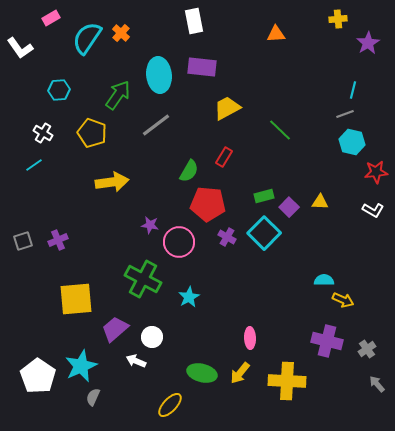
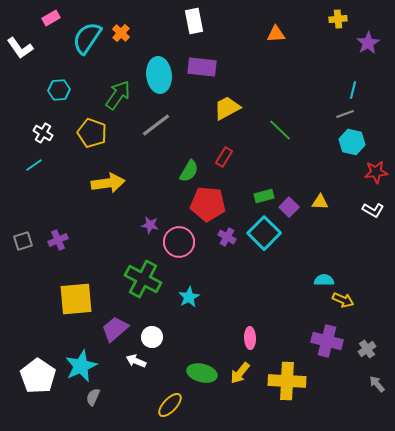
yellow arrow at (112, 182): moved 4 px left, 1 px down
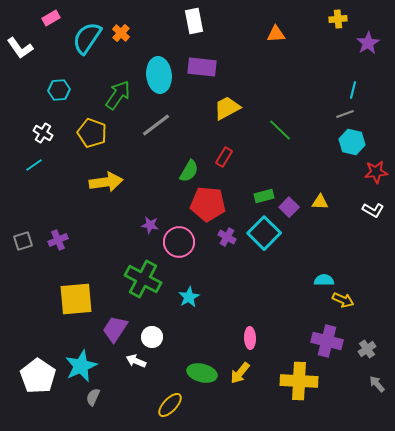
yellow arrow at (108, 183): moved 2 px left, 1 px up
purple trapezoid at (115, 329): rotated 16 degrees counterclockwise
yellow cross at (287, 381): moved 12 px right
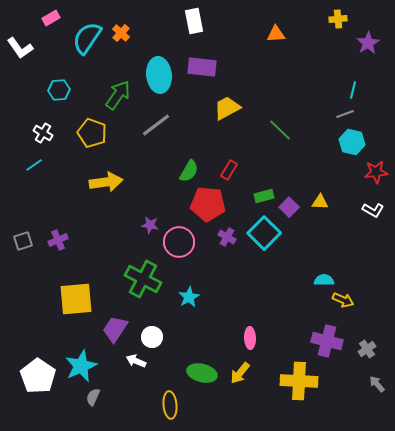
red rectangle at (224, 157): moved 5 px right, 13 px down
yellow ellipse at (170, 405): rotated 48 degrees counterclockwise
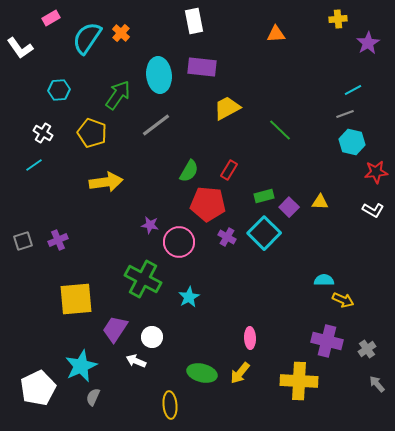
cyan line at (353, 90): rotated 48 degrees clockwise
white pentagon at (38, 376): moved 12 px down; rotated 12 degrees clockwise
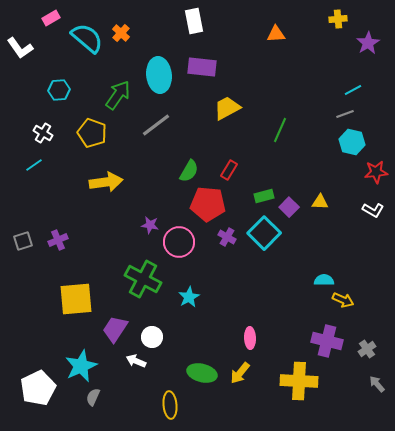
cyan semicircle at (87, 38): rotated 96 degrees clockwise
green line at (280, 130): rotated 70 degrees clockwise
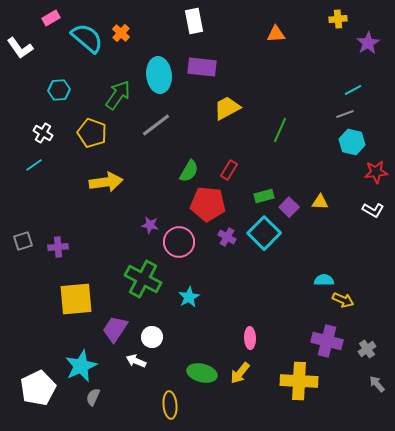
purple cross at (58, 240): moved 7 px down; rotated 18 degrees clockwise
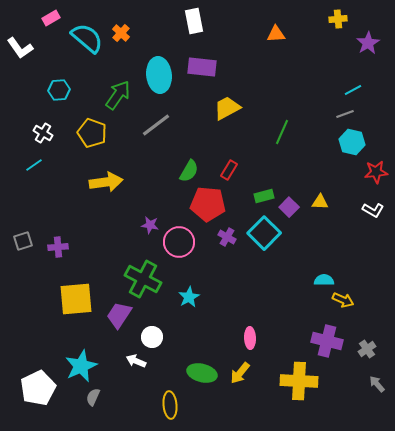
green line at (280, 130): moved 2 px right, 2 px down
purple trapezoid at (115, 329): moved 4 px right, 14 px up
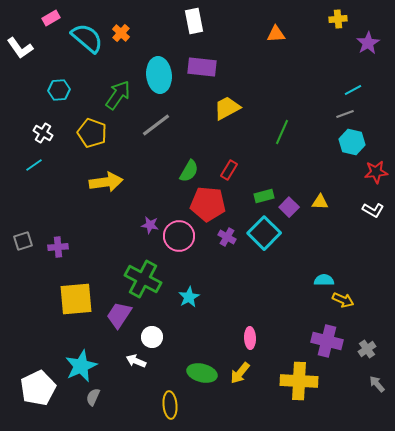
pink circle at (179, 242): moved 6 px up
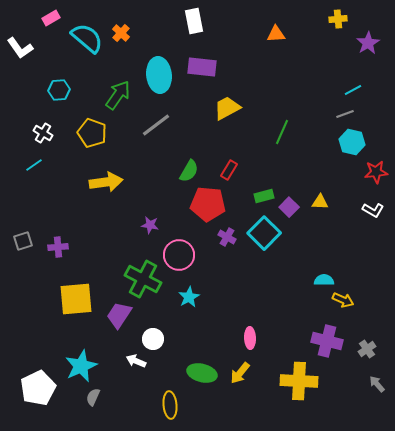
pink circle at (179, 236): moved 19 px down
white circle at (152, 337): moved 1 px right, 2 px down
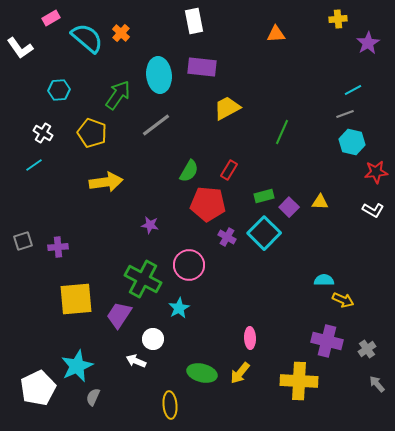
pink circle at (179, 255): moved 10 px right, 10 px down
cyan star at (189, 297): moved 10 px left, 11 px down
cyan star at (81, 366): moved 4 px left
